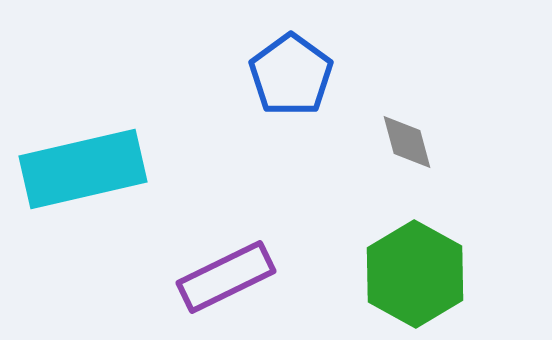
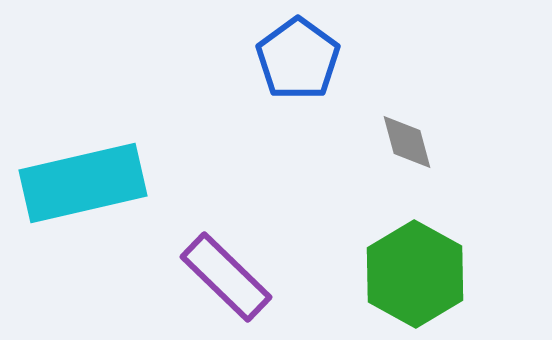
blue pentagon: moved 7 px right, 16 px up
cyan rectangle: moved 14 px down
purple rectangle: rotated 70 degrees clockwise
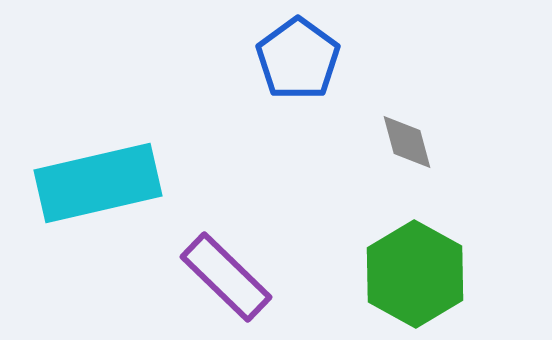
cyan rectangle: moved 15 px right
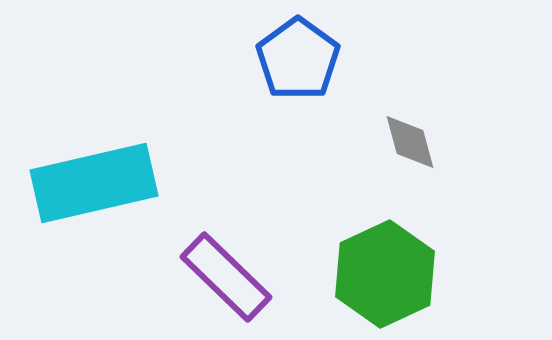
gray diamond: moved 3 px right
cyan rectangle: moved 4 px left
green hexagon: moved 30 px left; rotated 6 degrees clockwise
